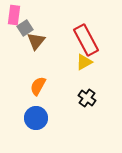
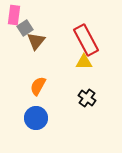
yellow triangle: rotated 30 degrees clockwise
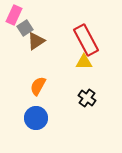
pink rectangle: rotated 18 degrees clockwise
brown triangle: rotated 18 degrees clockwise
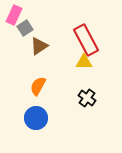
brown triangle: moved 3 px right, 5 px down
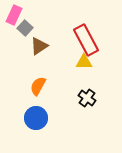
gray square: rotated 14 degrees counterclockwise
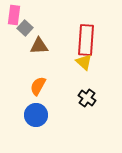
pink rectangle: rotated 18 degrees counterclockwise
red rectangle: rotated 32 degrees clockwise
brown triangle: rotated 30 degrees clockwise
yellow triangle: rotated 42 degrees clockwise
blue circle: moved 3 px up
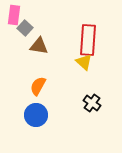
red rectangle: moved 2 px right
brown triangle: rotated 12 degrees clockwise
black cross: moved 5 px right, 5 px down
